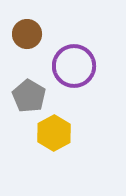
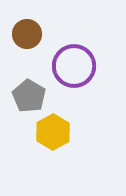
yellow hexagon: moved 1 px left, 1 px up
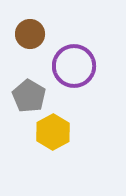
brown circle: moved 3 px right
